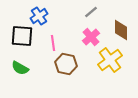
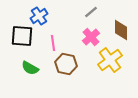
green semicircle: moved 10 px right
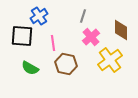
gray line: moved 8 px left, 4 px down; rotated 32 degrees counterclockwise
